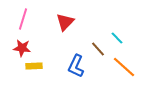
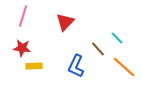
pink line: moved 3 px up
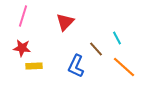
cyan line: rotated 16 degrees clockwise
brown line: moved 2 px left
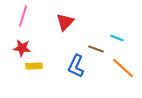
cyan line: rotated 40 degrees counterclockwise
brown line: rotated 28 degrees counterclockwise
orange line: moved 1 px left, 1 px down
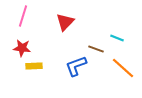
blue L-shape: rotated 45 degrees clockwise
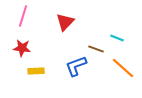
yellow rectangle: moved 2 px right, 5 px down
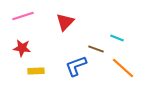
pink line: rotated 55 degrees clockwise
